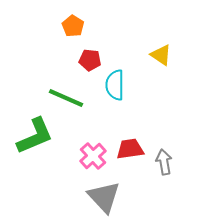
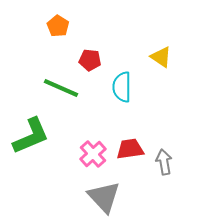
orange pentagon: moved 15 px left
yellow triangle: moved 2 px down
cyan semicircle: moved 7 px right, 2 px down
green line: moved 5 px left, 10 px up
green L-shape: moved 4 px left
pink cross: moved 2 px up
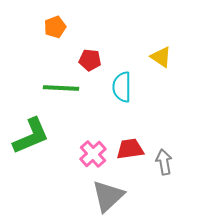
orange pentagon: moved 3 px left, 1 px down; rotated 20 degrees clockwise
green line: rotated 21 degrees counterclockwise
gray triangle: moved 4 px right, 1 px up; rotated 30 degrees clockwise
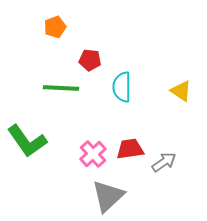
yellow triangle: moved 20 px right, 34 px down
green L-shape: moved 4 px left, 5 px down; rotated 78 degrees clockwise
gray arrow: rotated 65 degrees clockwise
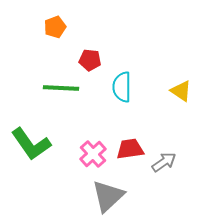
green L-shape: moved 4 px right, 3 px down
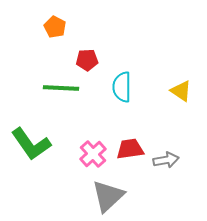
orange pentagon: rotated 25 degrees counterclockwise
red pentagon: moved 3 px left; rotated 10 degrees counterclockwise
gray arrow: moved 2 px right, 2 px up; rotated 25 degrees clockwise
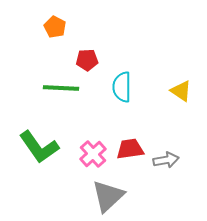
green L-shape: moved 8 px right, 3 px down
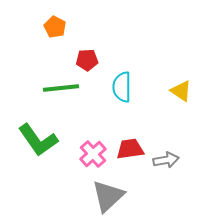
green line: rotated 9 degrees counterclockwise
green L-shape: moved 1 px left, 7 px up
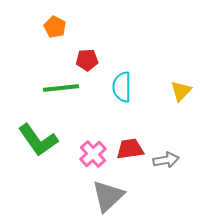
yellow triangle: rotated 40 degrees clockwise
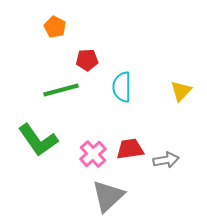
green line: moved 2 px down; rotated 9 degrees counterclockwise
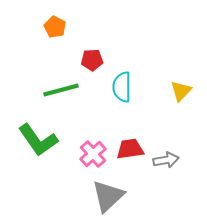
red pentagon: moved 5 px right
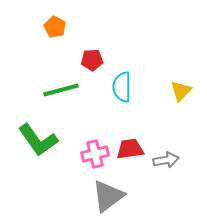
pink cross: moved 2 px right; rotated 28 degrees clockwise
gray triangle: rotated 6 degrees clockwise
